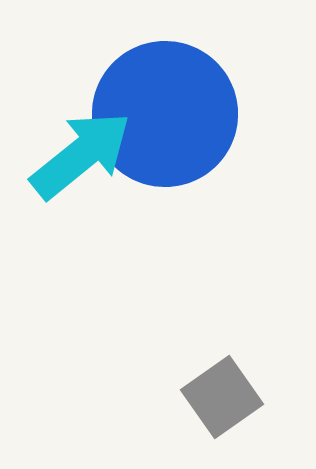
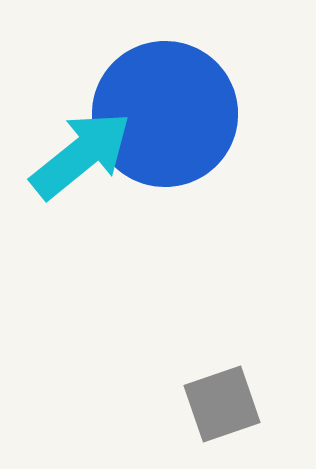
gray square: moved 7 px down; rotated 16 degrees clockwise
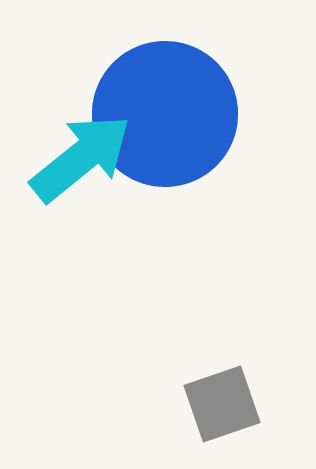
cyan arrow: moved 3 px down
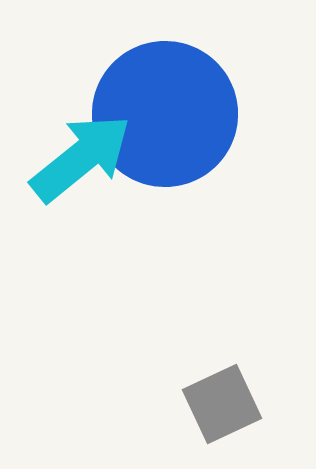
gray square: rotated 6 degrees counterclockwise
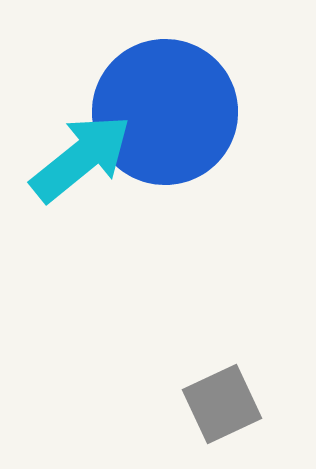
blue circle: moved 2 px up
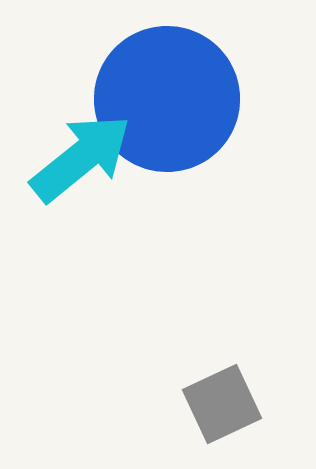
blue circle: moved 2 px right, 13 px up
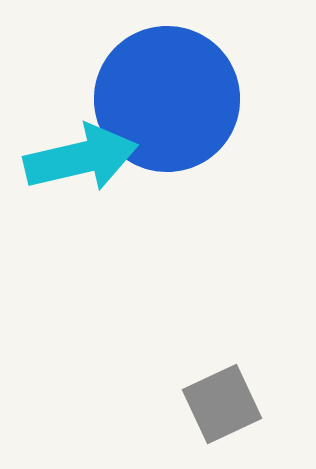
cyan arrow: rotated 26 degrees clockwise
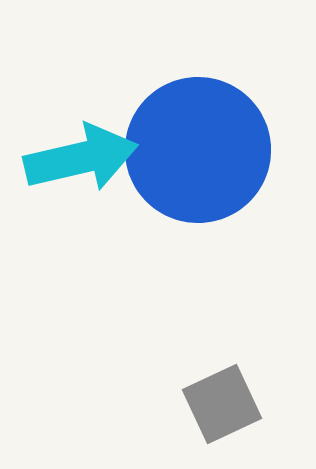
blue circle: moved 31 px right, 51 px down
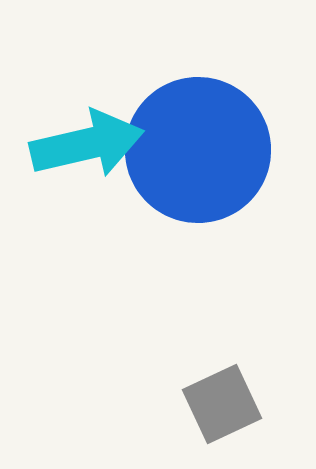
cyan arrow: moved 6 px right, 14 px up
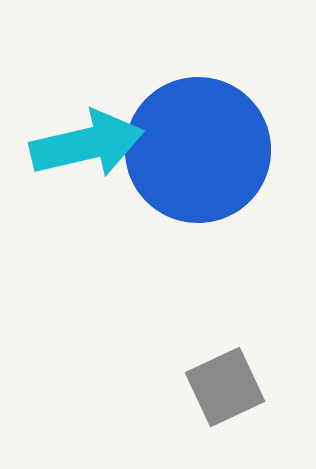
gray square: moved 3 px right, 17 px up
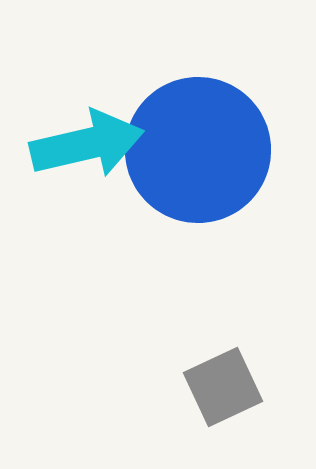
gray square: moved 2 px left
